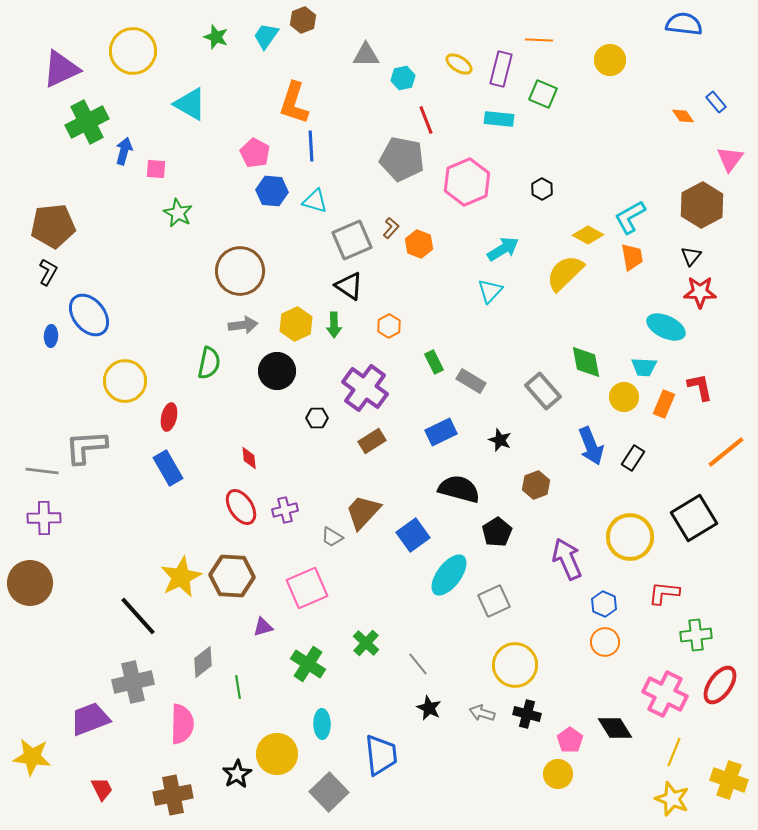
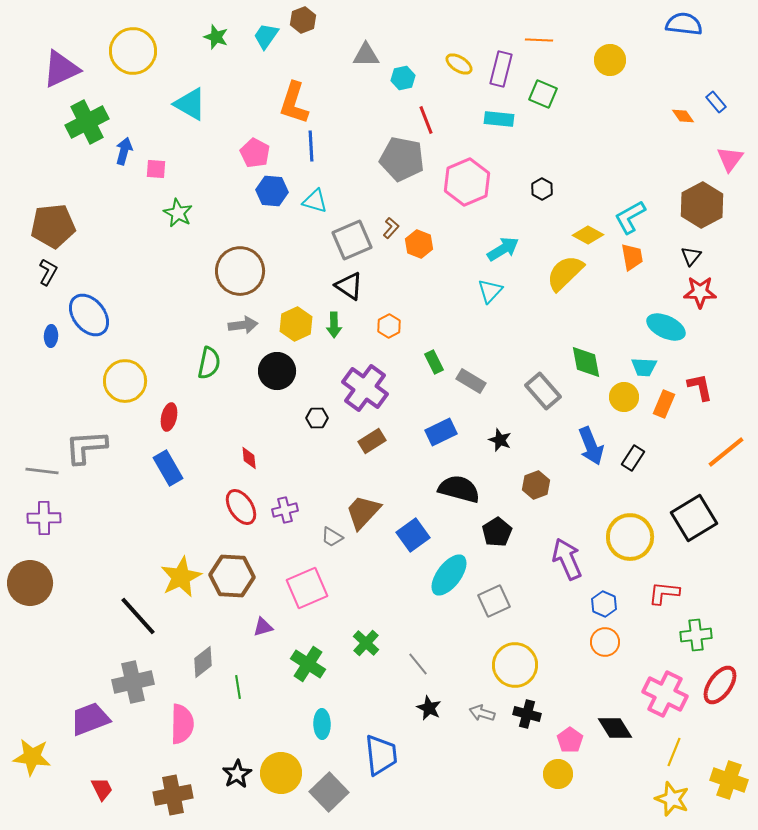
yellow circle at (277, 754): moved 4 px right, 19 px down
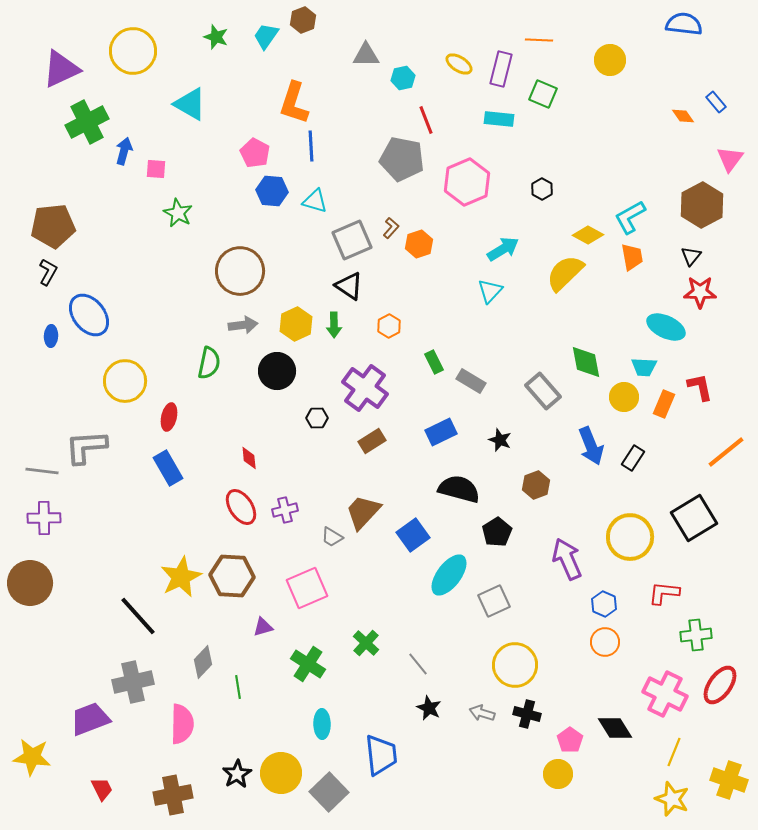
orange hexagon at (419, 244): rotated 20 degrees clockwise
gray diamond at (203, 662): rotated 8 degrees counterclockwise
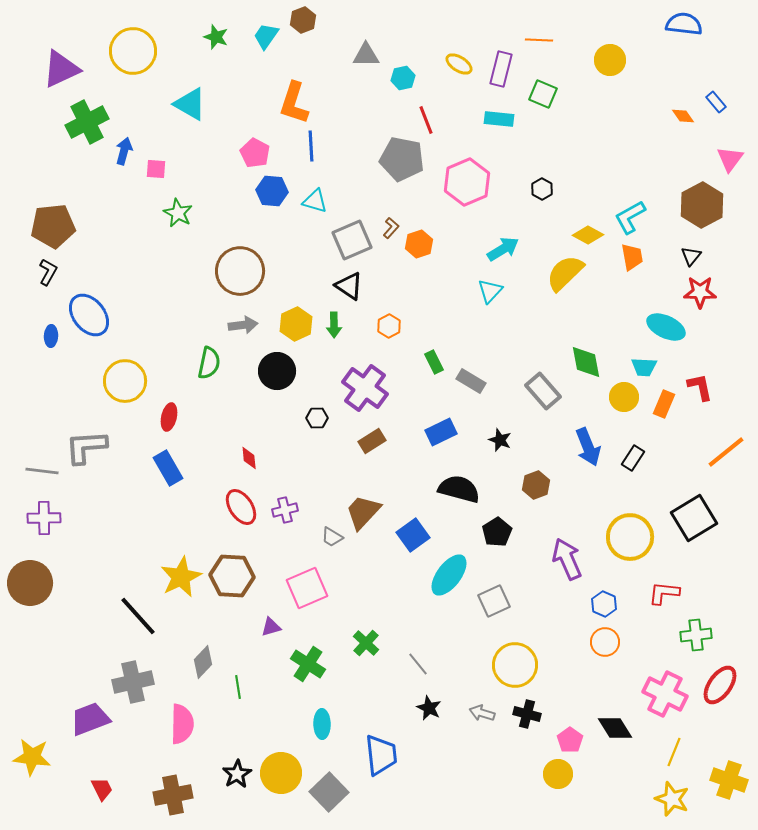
blue arrow at (591, 446): moved 3 px left, 1 px down
purple triangle at (263, 627): moved 8 px right
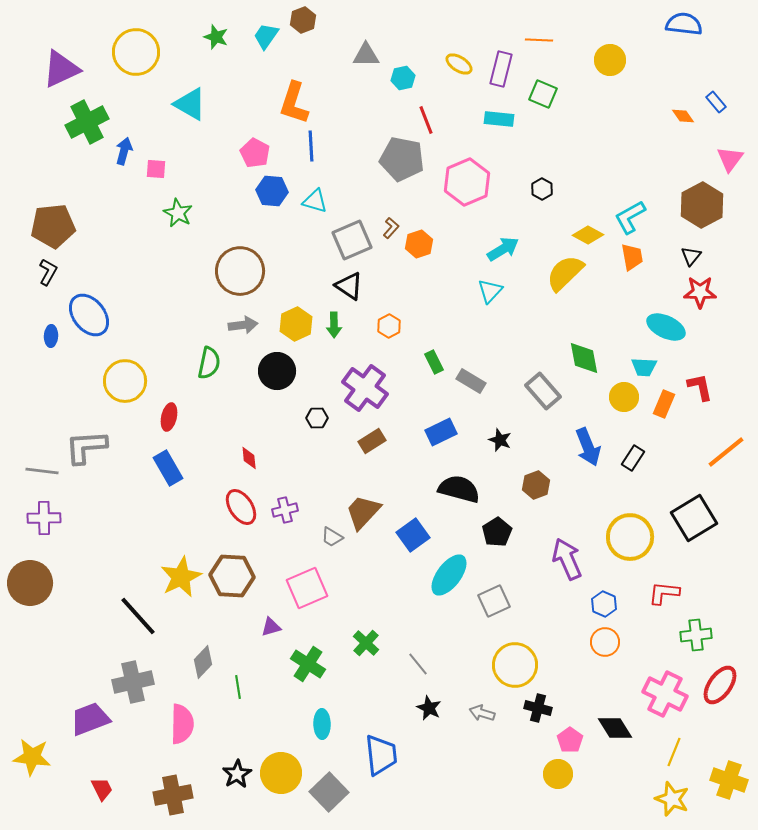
yellow circle at (133, 51): moved 3 px right, 1 px down
green diamond at (586, 362): moved 2 px left, 4 px up
black cross at (527, 714): moved 11 px right, 6 px up
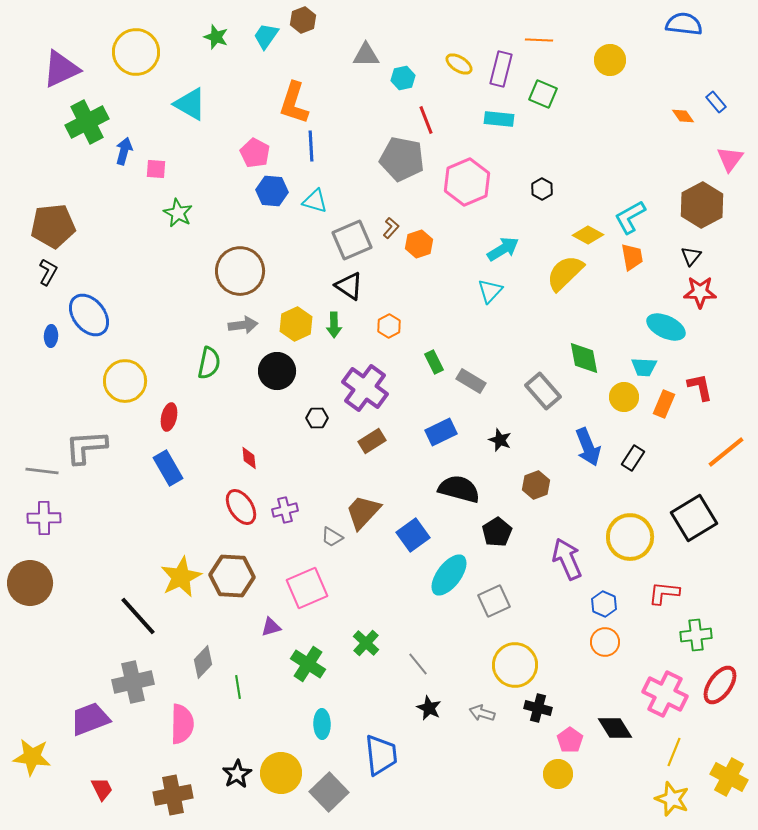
yellow cross at (729, 780): moved 3 px up; rotated 9 degrees clockwise
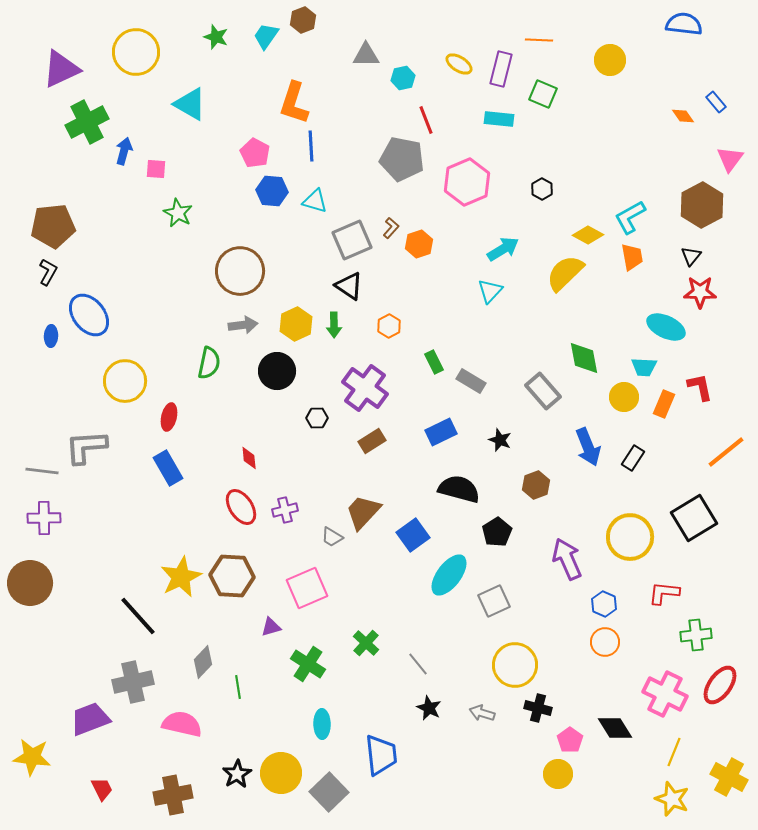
pink semicircle at (182, 724): rotated 78 degrees counterclockwise
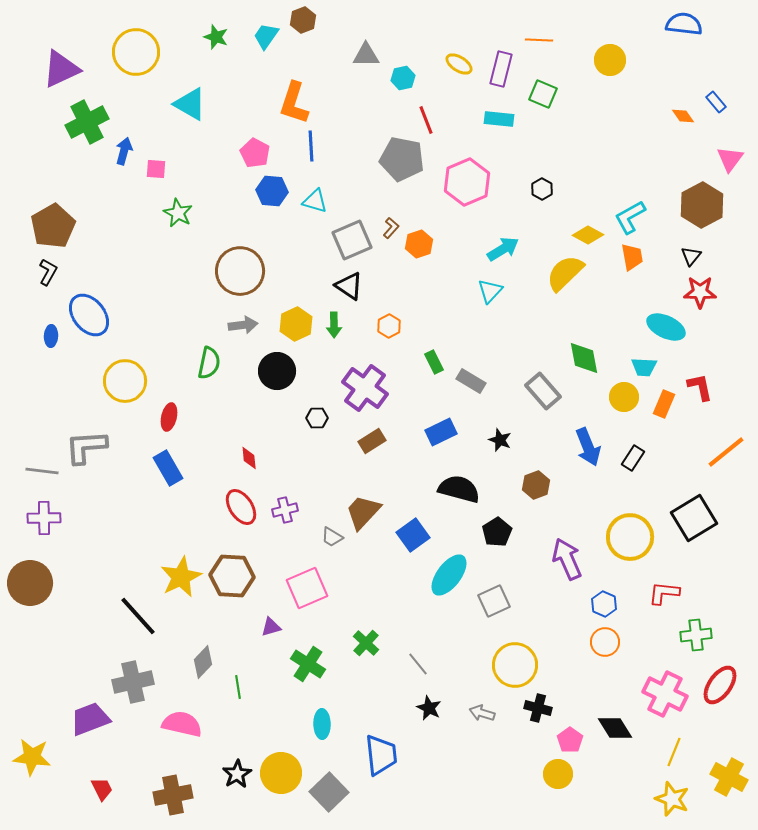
brown pentagon at (53, 226): rotated 24 degrees counterclockwise
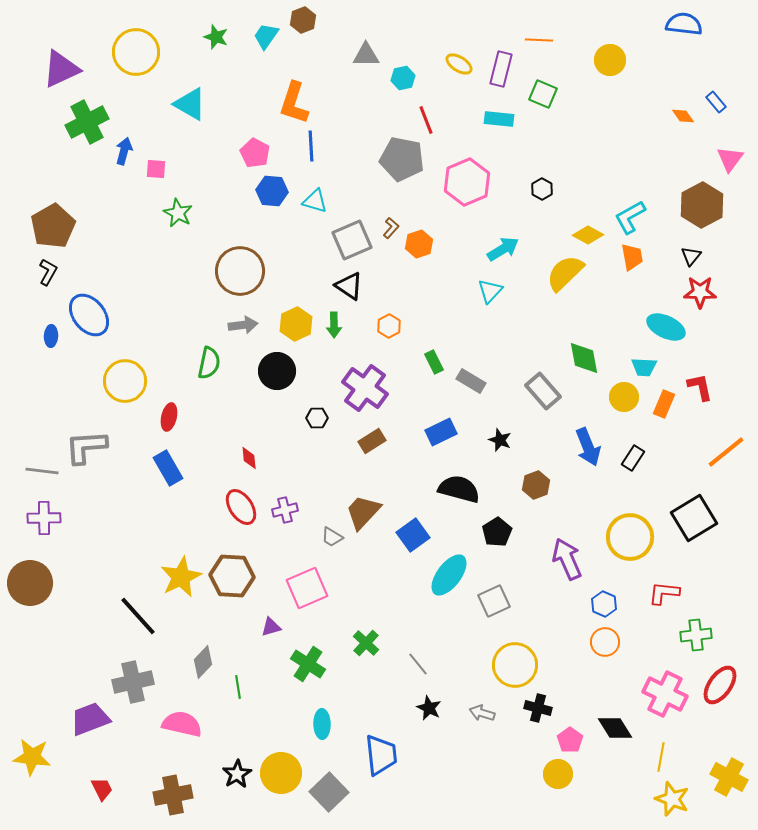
yellow line at (674, 752): moved 13 px left, 5 px down; rotated 12 degrees counterclockwise
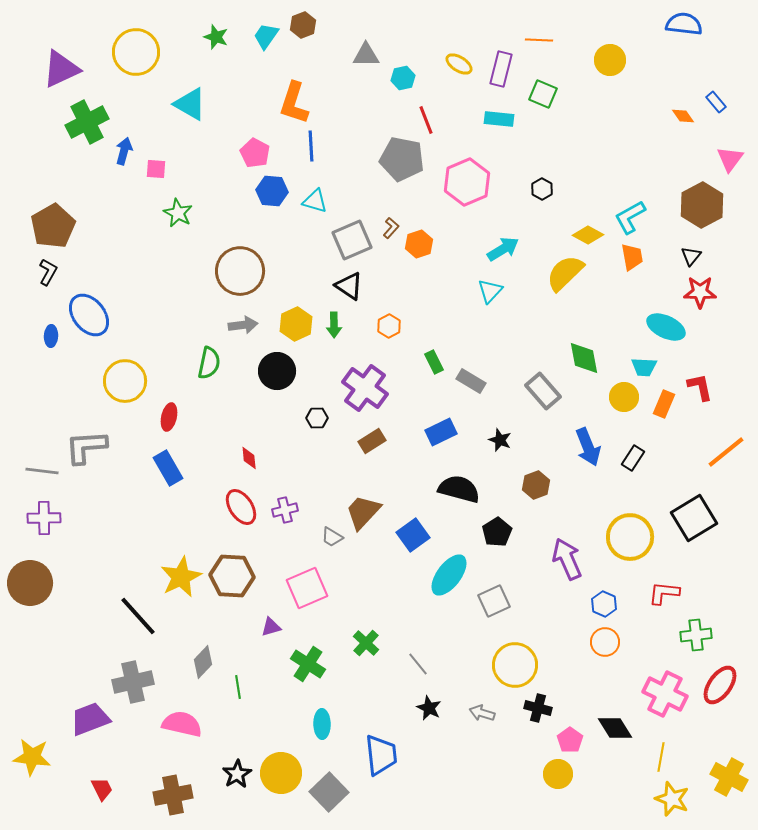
brown hexagon at (303, 20): moved 5 px down
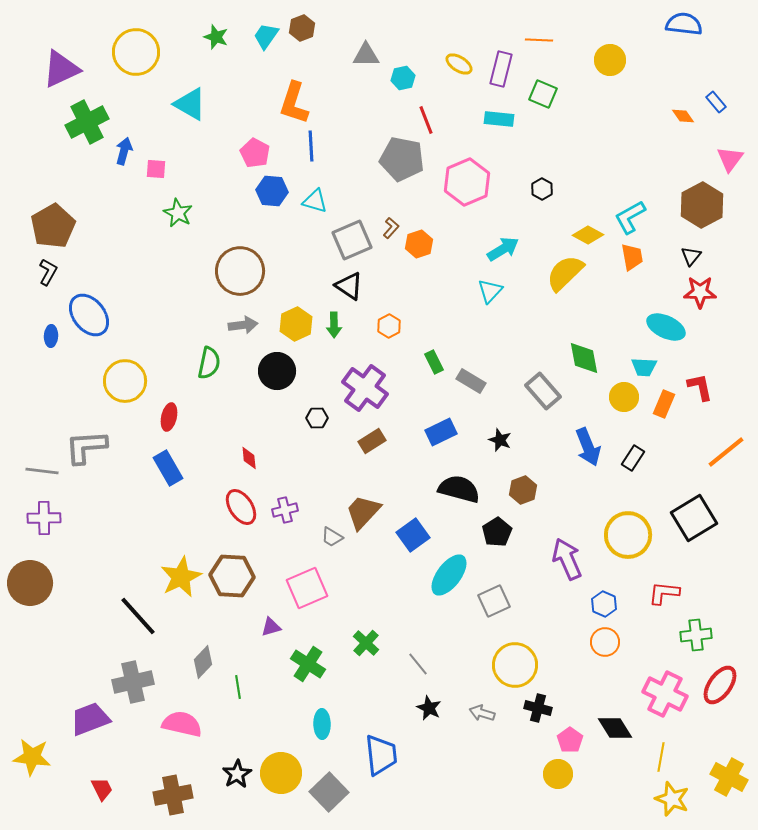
brown hexagon at (303, 25): moved 1 px left, 3 px down
brown hexagon at (536, 485): moved 13 px left, 5 px down
yellow circle at (630, 537): moved 2 px left, 2 px up
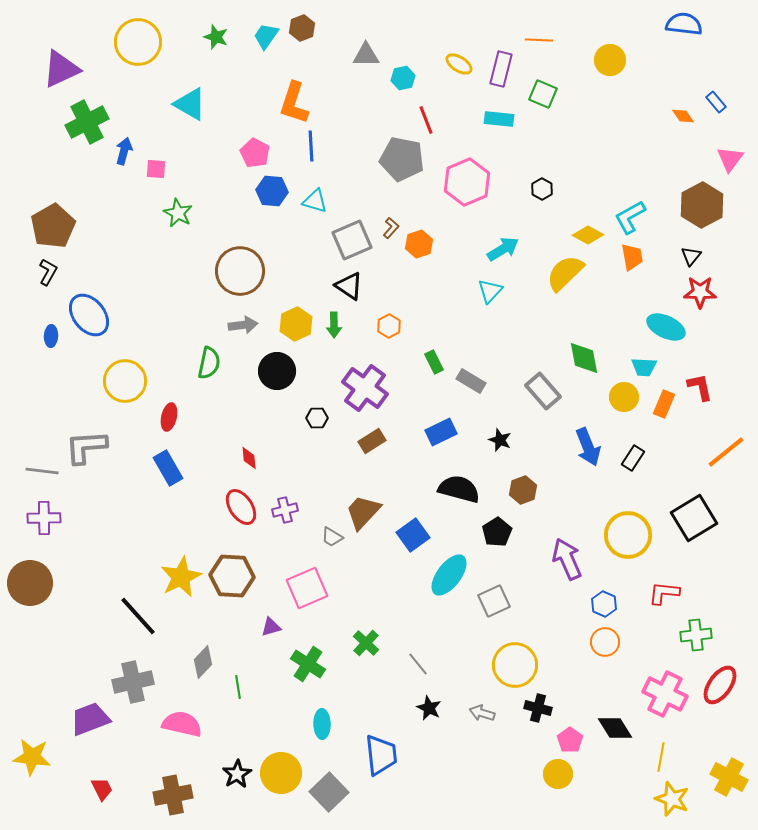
yellow circle at (136, 52): moved 2 px right, 10 px up
